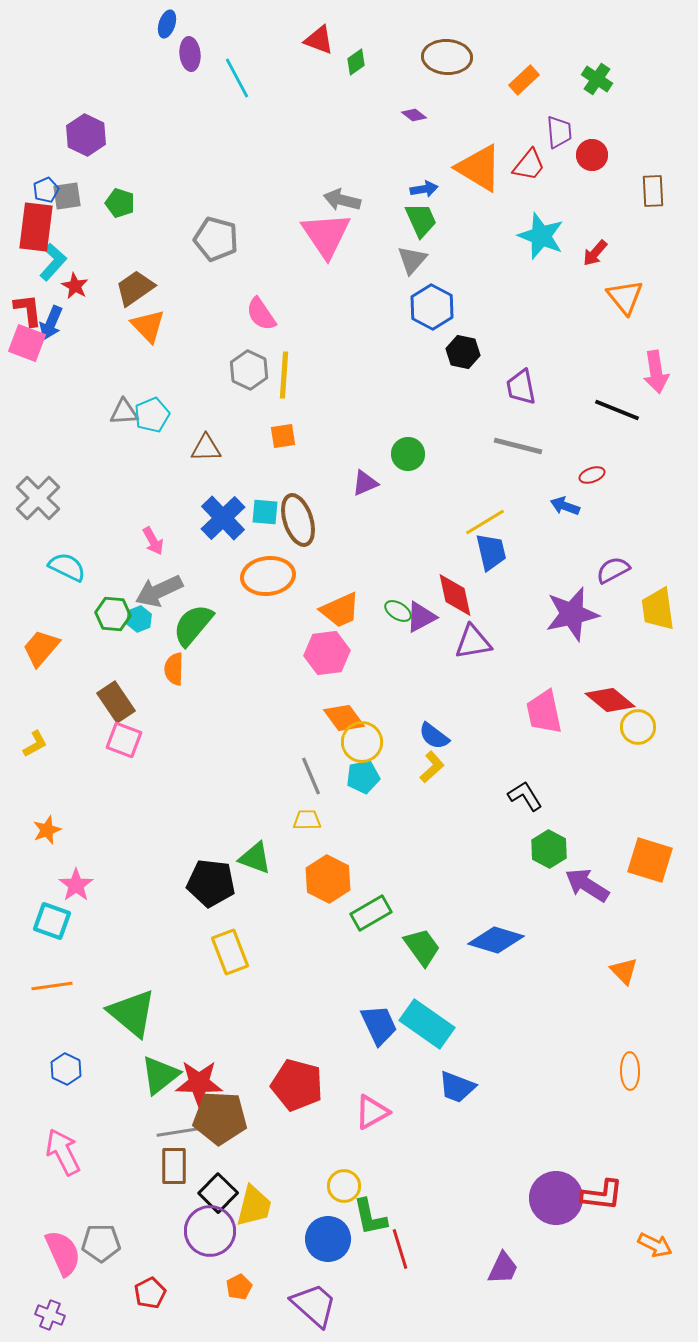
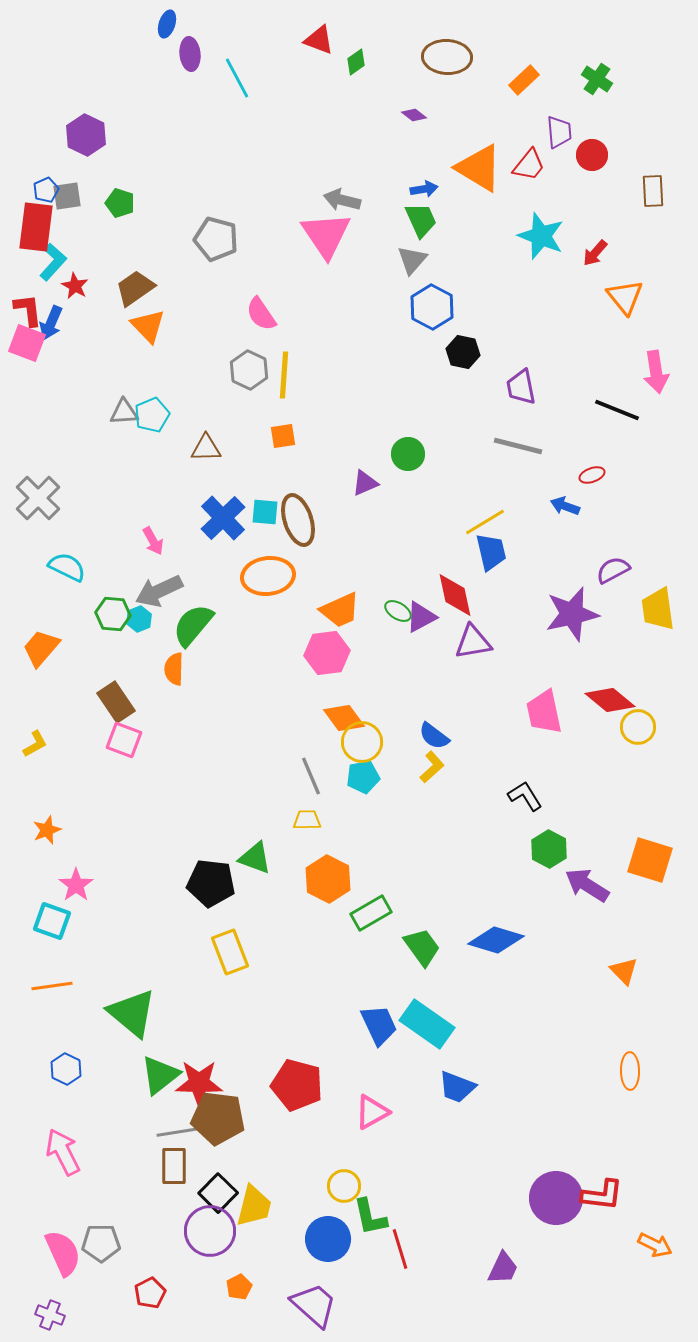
brown pentagon at (220, 1118): moved 2 px left; rotated 4 degrees clockwise
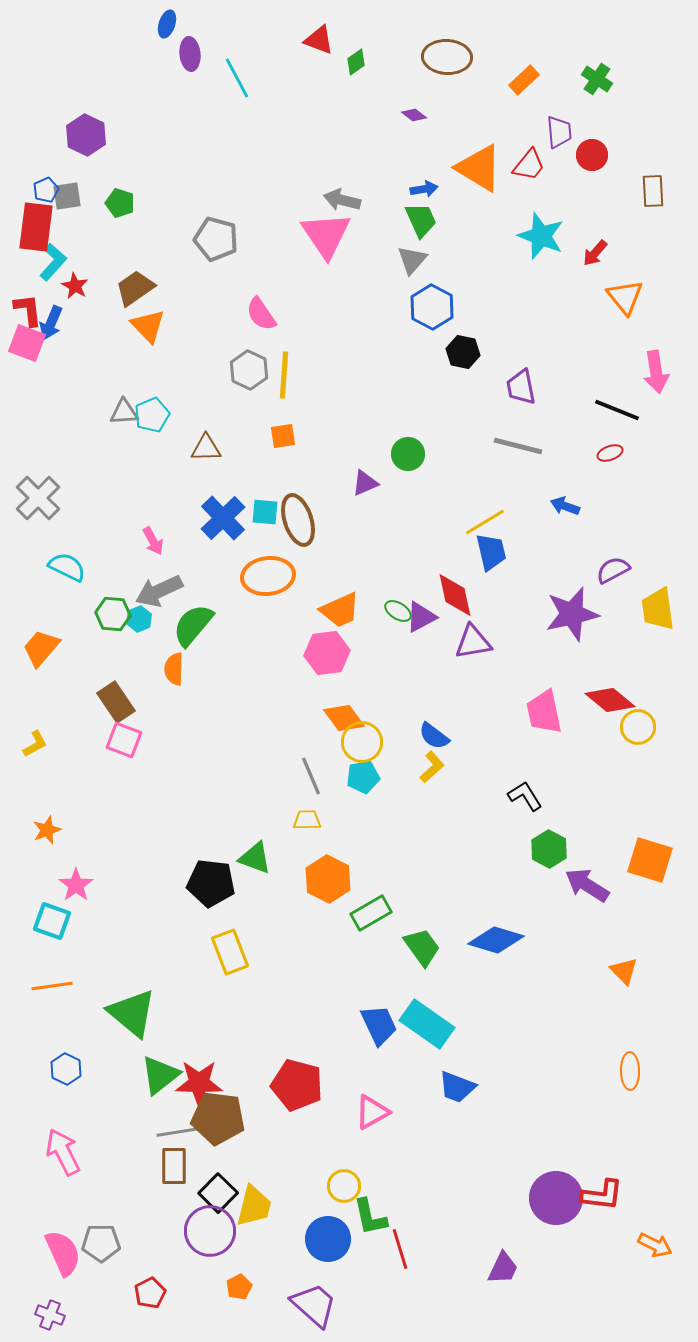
red ellipse at (592, 475): moved 18 px right, 22 px up
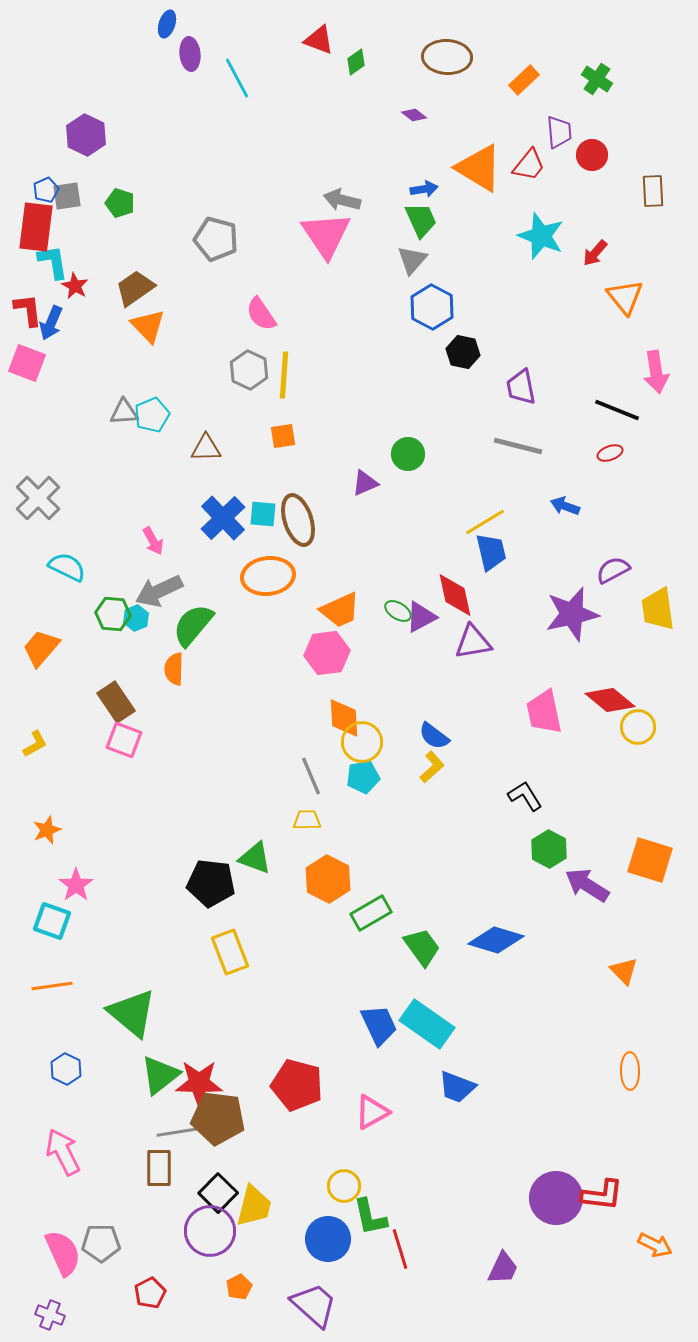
cyan L-shape at (53, 262): rotated 51 degrees counterclockwise
pink square at (27, 343): moved 20 px down
cyan square at (265, 512): moved 2 px left, 2 px down
cyan hexagon at (139, 619): moved 3 px left, 1 px up
orange diamond at (344, 718): rotated 33 degrees clockwise
brown rectangle at (174, 1166): moved 15 px left, 2 px down
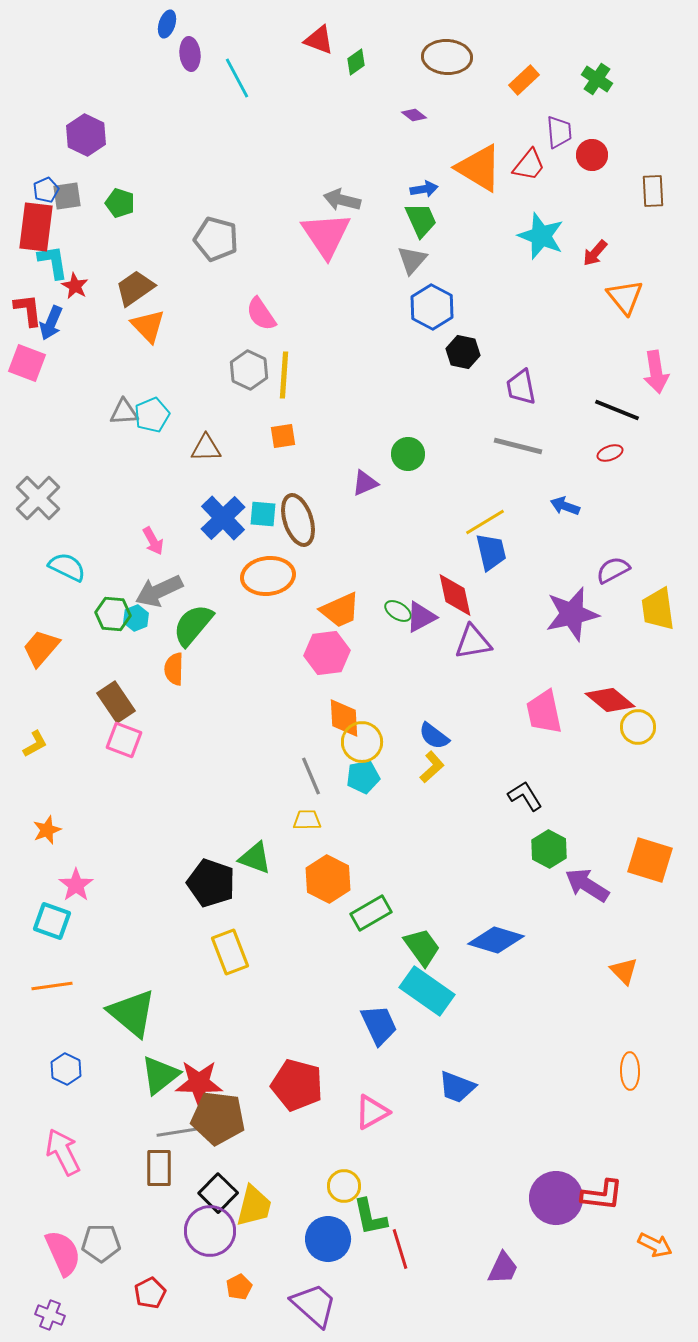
black pentagon at (211, 883): rotated 12 degrees clockwise
cyan rectangle at (427, 1024): moved 33 px up
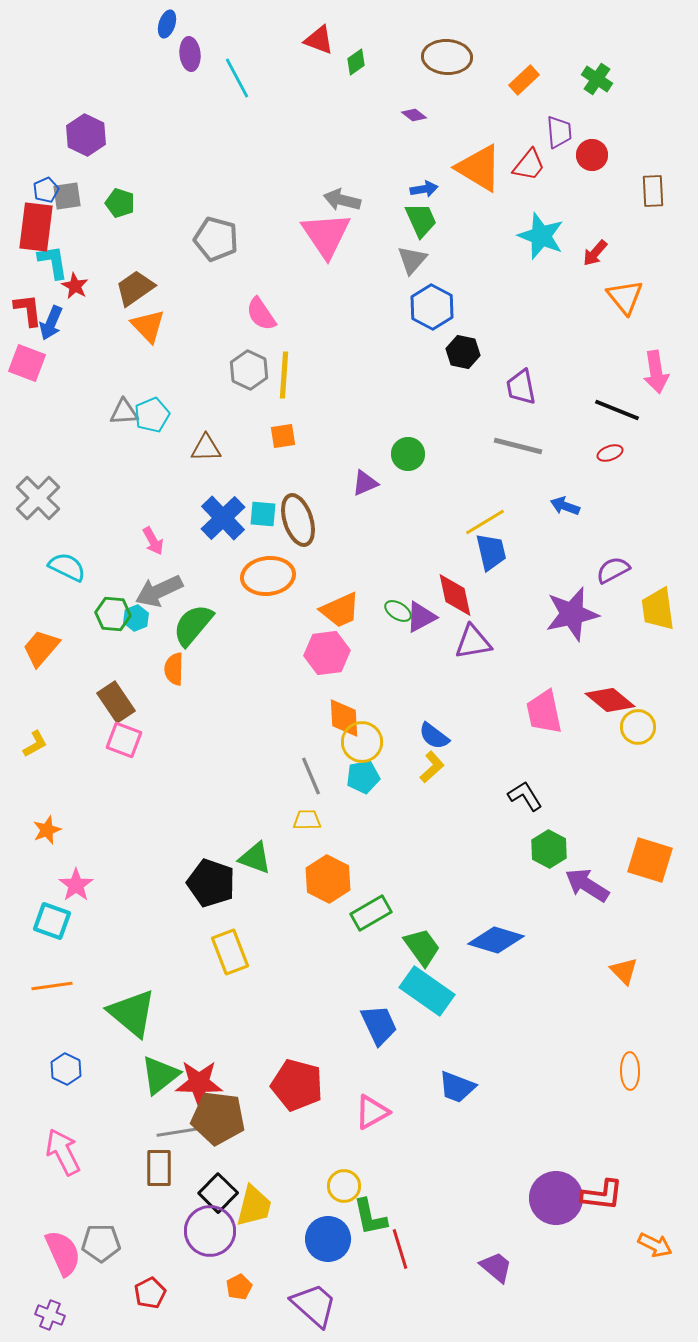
purple trapezoid at (503, 1268): moved 7 px left, 1 px up; rotated 75 degrees counterclockwise
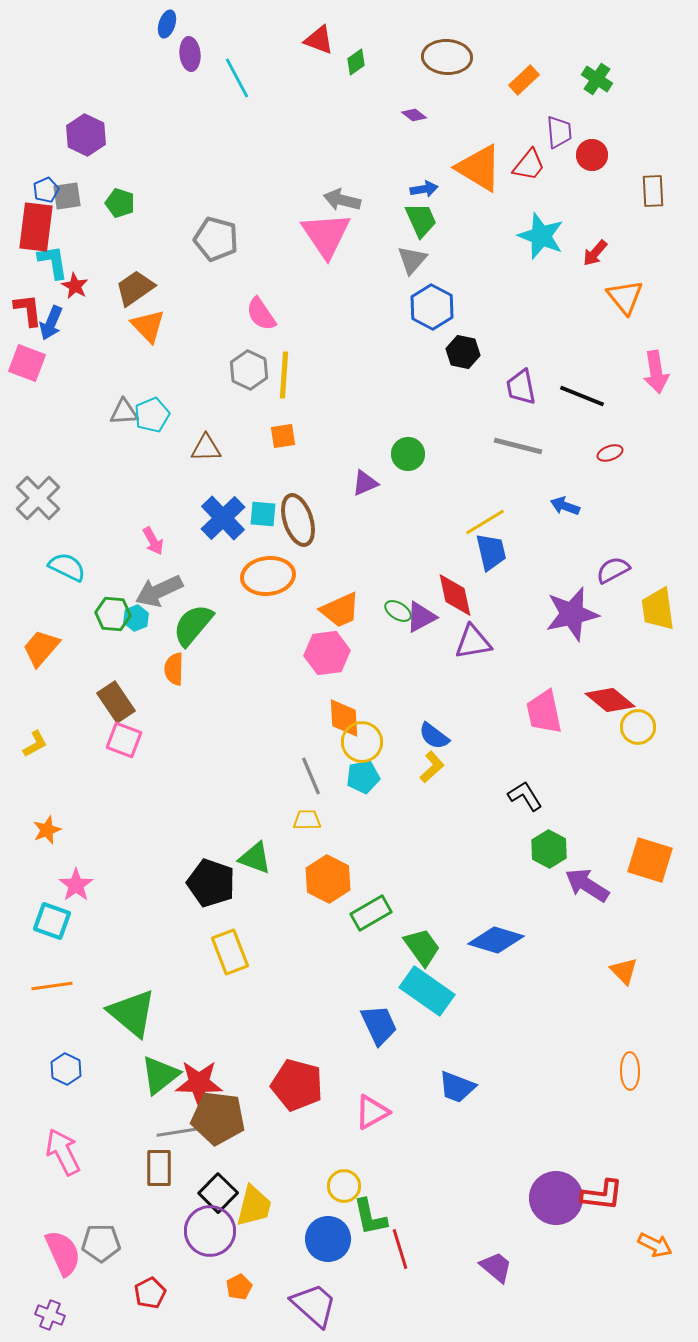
black line at (617, 410): moved 35 px left, 14 px up
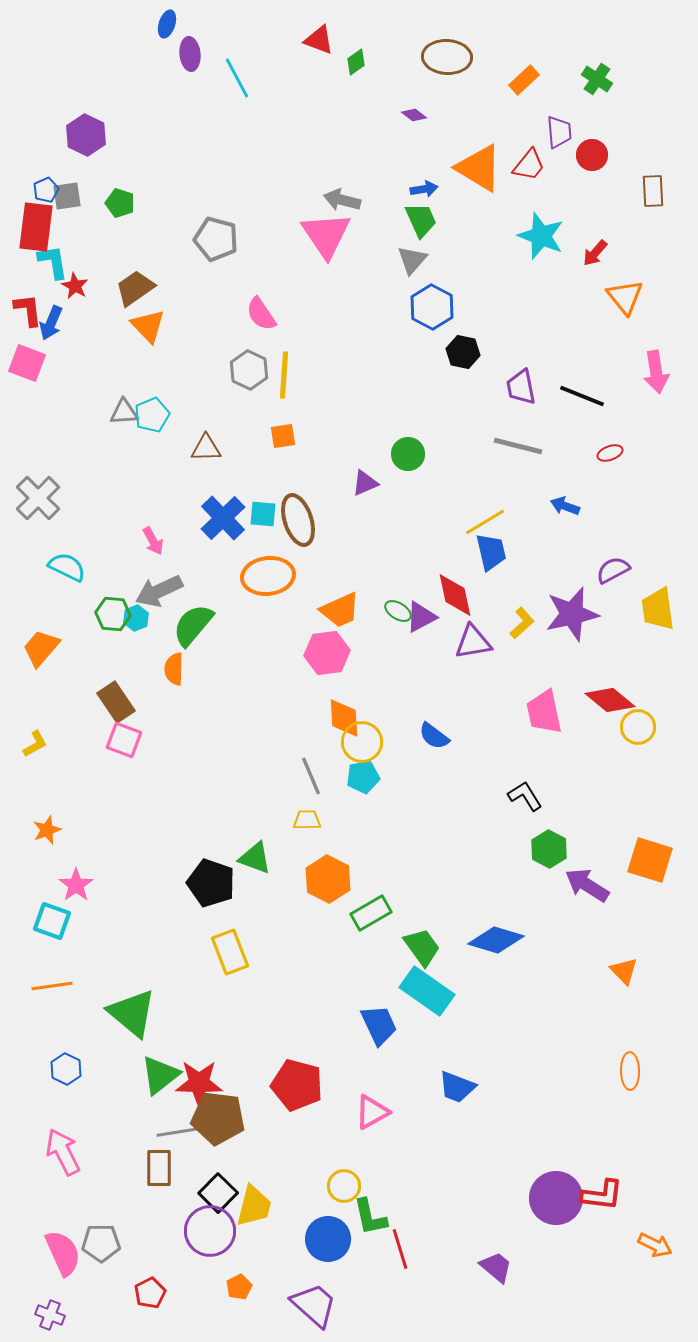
yellow L-shape at (432, 767): moved 90 px right, 144 px up
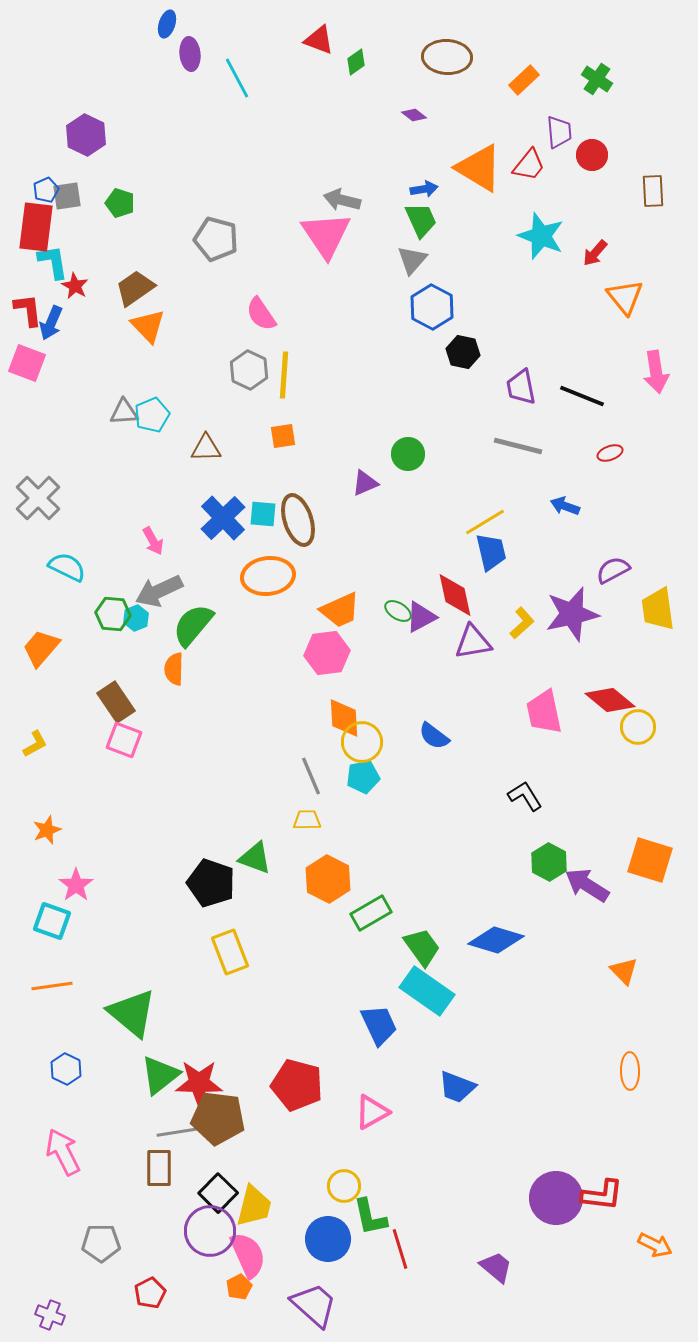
green hexagon at (549, 849): moved 13 px down
pink semicircle at (63, 1253): moved 185 px right, 2 px down
